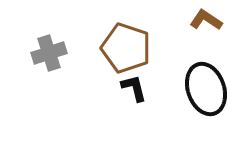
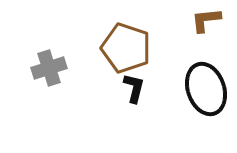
brown L-shape: rotated 40 degrees counterclockwise
gray cross: moved 15 px down
black L-shape: rotated 28 degrees clockwise
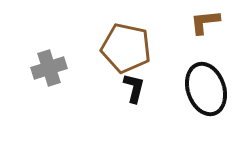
brown L-shape: moved 1 px left, 2 px down
brown pentagon: rotated 6 degrees counterclockwise
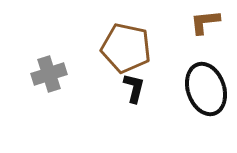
gray cross: moved 6 px down
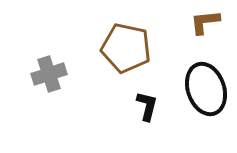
black L-shape: moved 13 px right, 18 px down
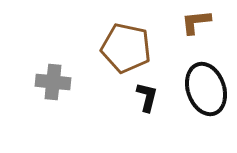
brown L-shape: moved 9 px left
gray cross: moved 4 px right, 8 px down; rotated 24 degrees clockwise
black L-shape: moved 9 px up
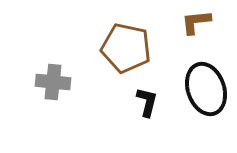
black L-shape: moved 5 px down
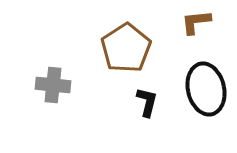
brown pentagon: rotated 27 degrees clockwise
gray cross: moved 3 px down
black ellipse: rotated 6 degrees clockwise
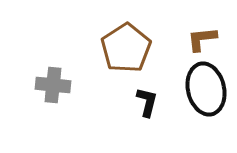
brown L-shape: moved 6 px right, 17 px down
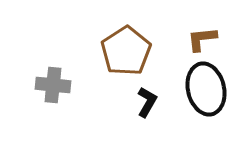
brown pentagon: moved 3 px down
black L-shape: rotated 16 degrees clockwise
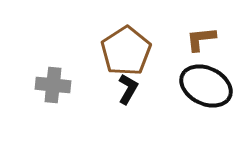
brown L-shape: moved 1 px left
black ellipse: moved 3 px up; rotated 51 degrees counterclockwise
black L-shape: moved 19 px left, 13 px up
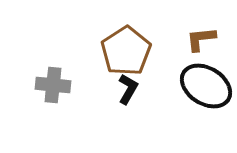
black ellipse: rotated 6 degrees clockwise
